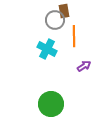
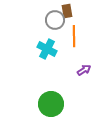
brown rectangle: moved 3 px right
purple arrow: moved 4 px down
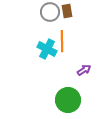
gray circle: moved 5 px left, 8 px up
orange line: moved 12 px left, 5 px down
green circle: moved 17 px right, 4 px up
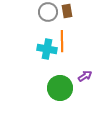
gray circle: moved 2 px left
cyan cross: rotated 18 degrees counterclockwise
purple arrow: moved 1 px right, 6 px down
green circle: moved 8 px left, 12 px up
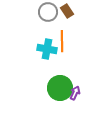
brown rectangle: rotated 24 degrees counterclockwise
purple arrow: moved 10 px left, 17 px down; rotated 32 degrees counterclockwise
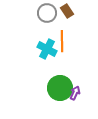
gray circle: moved 1 px left, 1 px down
cyan cross: rotated 18 degrees clockwise
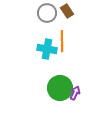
cyan cross: rotated 18 degrees counterclockwise
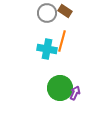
brown rectangle: moved 2 px left; rotated 24 degrees counterclockwise
orange line: rotated 15 degrees clockwise
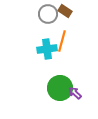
gray circle: moved 1 px right, 1 px down
cyan cross: rotated 18 degrees counterclockwise
purple arrow: rotated 72 degrees counterclockwise
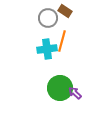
gray circle: moved 4 px down
